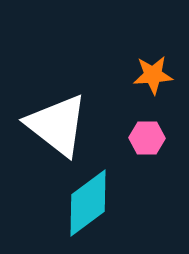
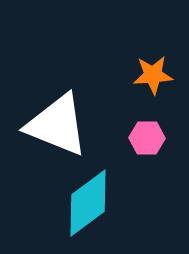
white triangle: rotated 16 degrees counterclockwise
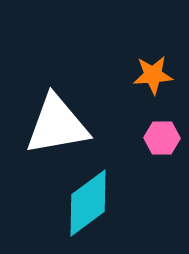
white triangle: rotated 32 degrees counterclockwise
pink hexagon: moved 15 px right
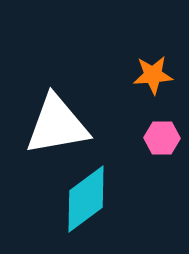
cyan diamond: moved 2 px left, 4 px up
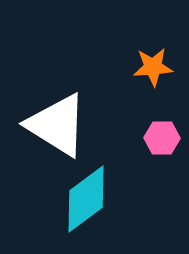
orange star: moved 8 px up
white triangle: rotated 42 degrees clockwise
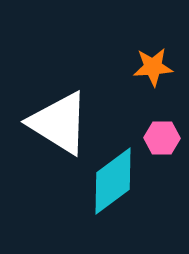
white triangle: moved 2 px right, 2 px up
cyan diamond: moved 27 px right, 18 px up
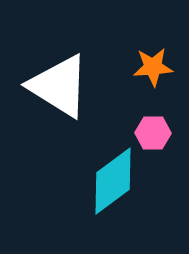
white triangle: moved 37 px up
pink hexagon: moved 9 px left, 5 px up
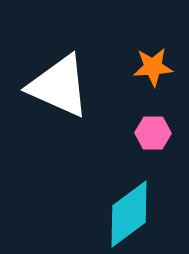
white triangle: rotated 8 degrees counterclockwise
cyan diamond: moved 16 px right, 33 px down
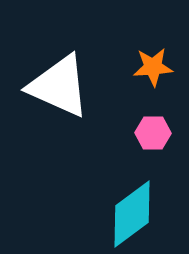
cyan diamond: moved 3 px right
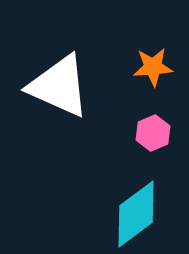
pink hexagon: rotated 24 degrees counterclockwise
cyan diamond: moved 4 px right
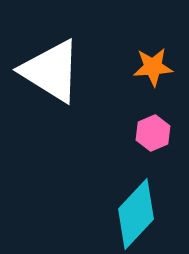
white triangle: moved 8 px left, 15 px up; rotated 8 degrees clockwise
cyan diamond: rotated 10 degrees counterclockwise
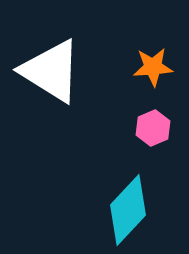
pink hexagon: moved 5 px up
cyan diamond: moved 8 px left, 4 px up
